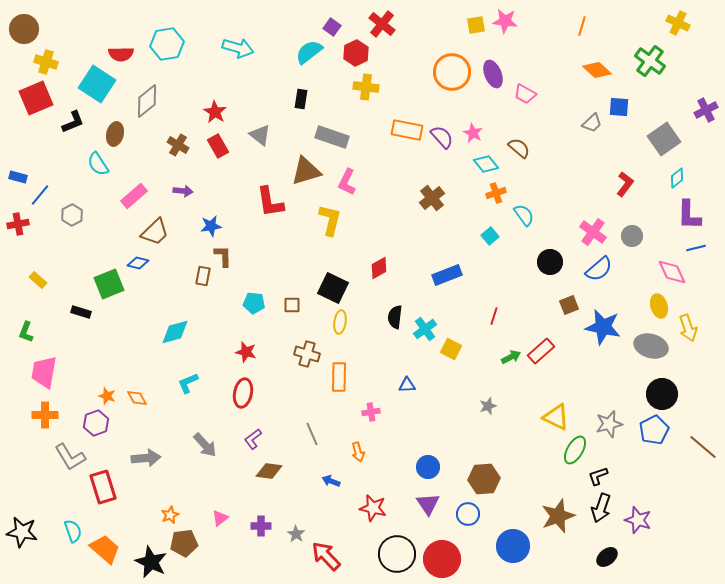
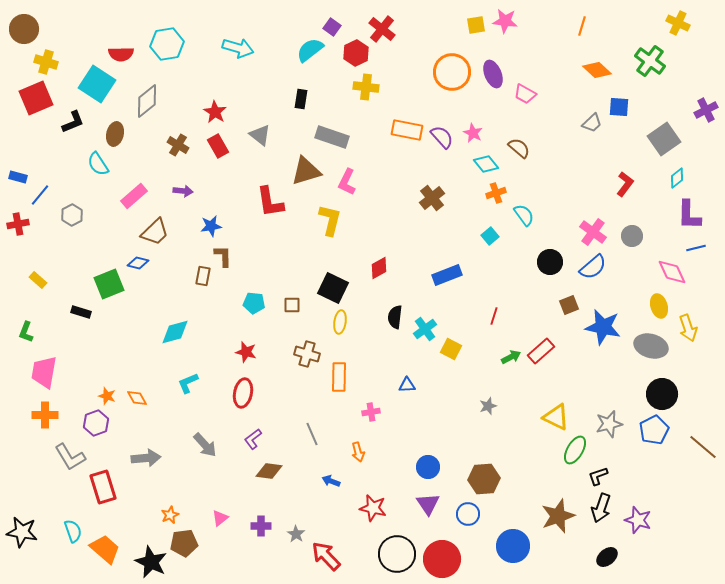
red cross at (382, 24): moved 5 px down
cyan semicircle at (309, 52): moved 1 px right, 2 px up
blue semicircle at (599, 269): moved 6 px left, 2 px up
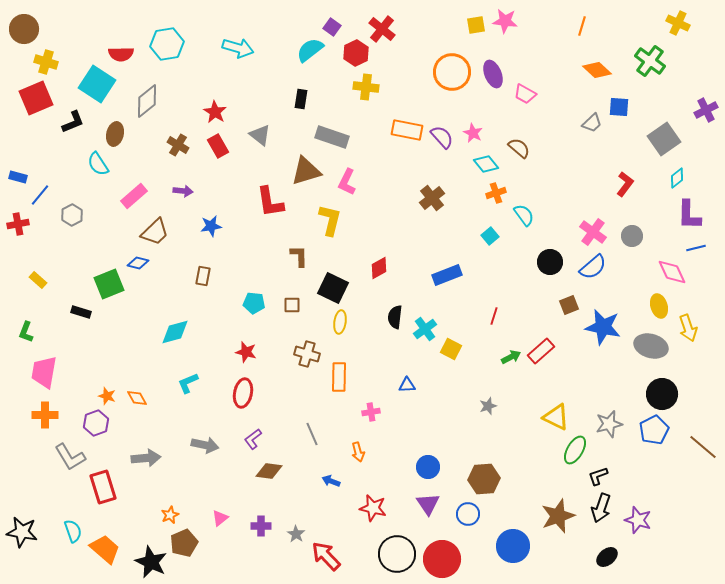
brown L-shape at (223, 256): moved 76 px right
gray arrow at (205, 445): rotated 36 degrees counterclockwise
brown pentagon at (184, 543): rotated 16 degrees counterclockwise
